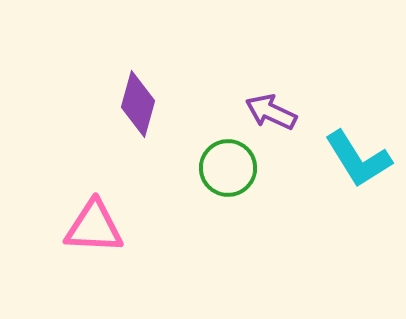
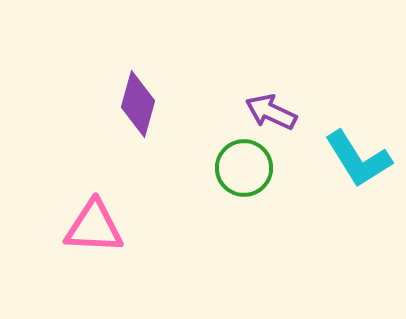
green circle: moved 16 px right
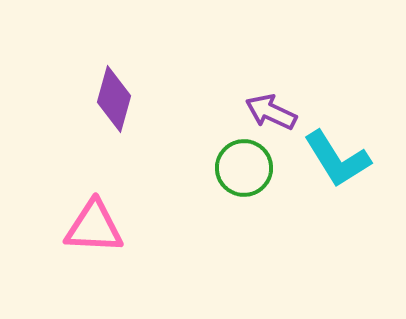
purple diamond: moved 24 px left, 5 px up
cyan L-shape: moved 21 px left
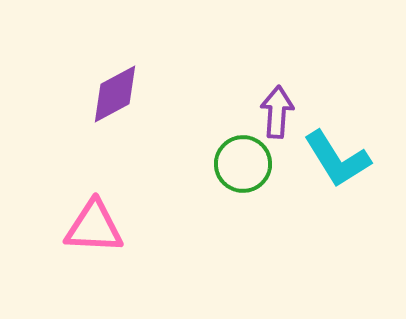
purple diamond: moved 1 px right, 5 px up; rotated 46 degrees clockwise
purple arrow: moved 6 px right; rotated 69 degrees clockwise
green circle: moved 1 px left, 4 px up
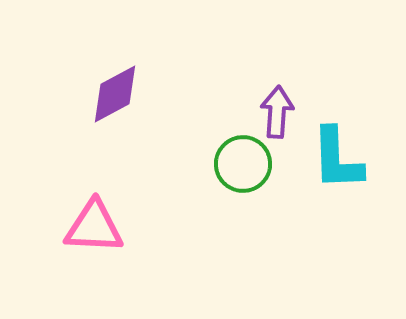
cyan L-shape: rotated 30 degrees clockwise
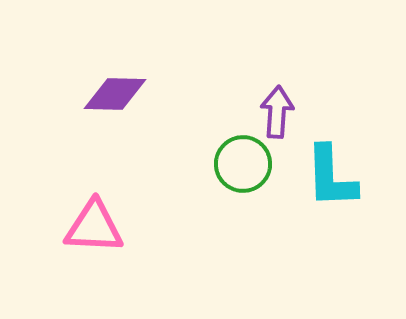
purple diamond: rotated 30 degrees clockwise
cyan L-shape: moved 6 px left, 18 px down
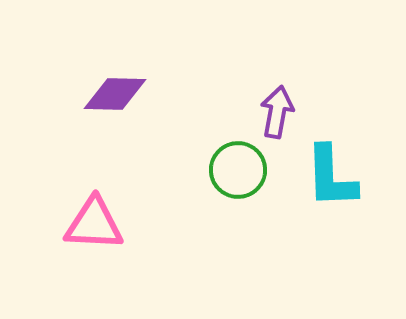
purple arrow: rotated 6 degrees clockwise
green circle: moved 5 px left, 6 px down
pink triangle: moved 3 px up
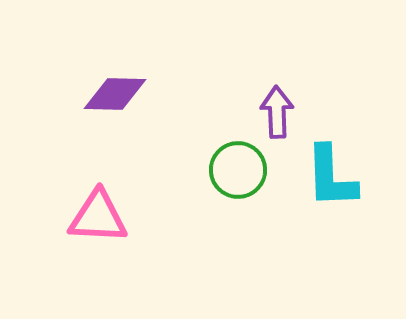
purple arrow: rotated 12 degrees counterclockwise
pink triangle: moved 4 px right, 7 px up
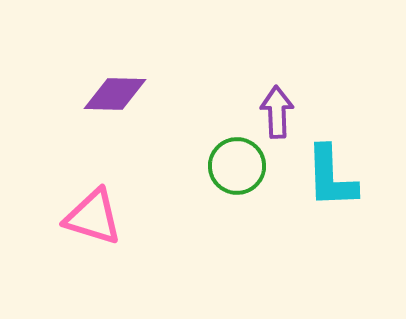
green circle: moved 1 px left, 4 px up
pink triangle: moved 5 px left; rotated 14 degrees clockwise
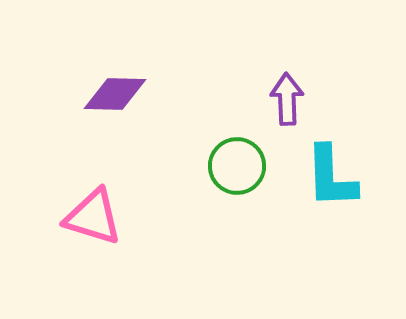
purple arrow: moved 10 px right, 13 px up
